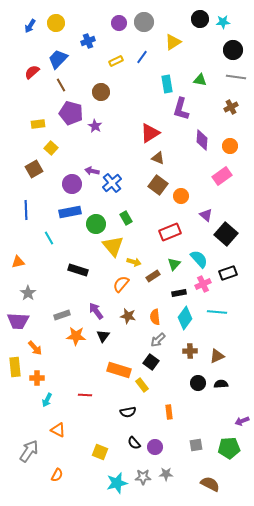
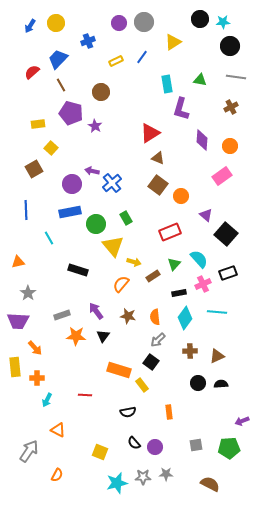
black circle at (233, 50): moved 3 px left, 4 px up
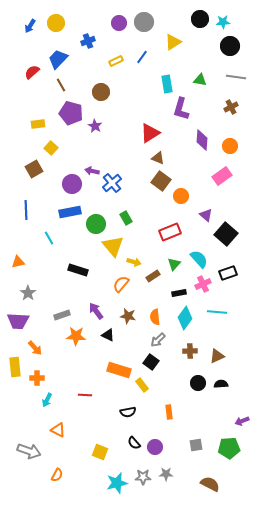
brown square at (158, 185): moved 3 px right, 4 px up
black triangle at (103, 336): moved 5 px right, 1 px up; rotated 40 degrees counterclockwise
gray arrow at (29, 451): rotated 75 degrees clockwise
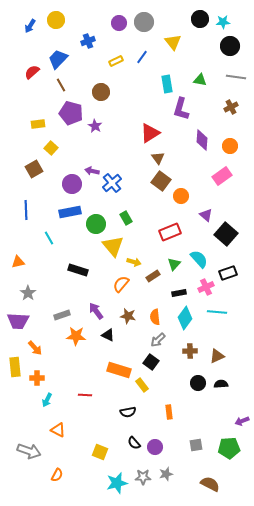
yellow circle at (56, 23): moved 3 px up
yellow triangle at (173, 42): rotated 36 degrees counterclockwise
brown triangle at (158, 158): rotated 32 degrees clockwise
pink cross at (203, 284): moved 3 px right, 3 px down
gray star at (166, 474): rotated 16 degrees counterclockwise
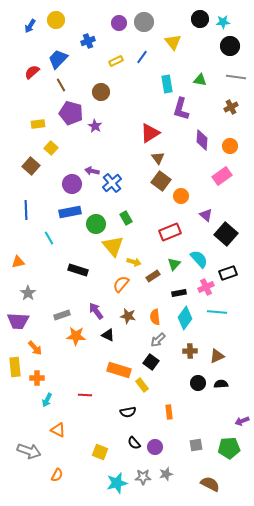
brown square at (34, 169): moved 3 px left, 3 px up; rotated 18 degrees counterclockwise
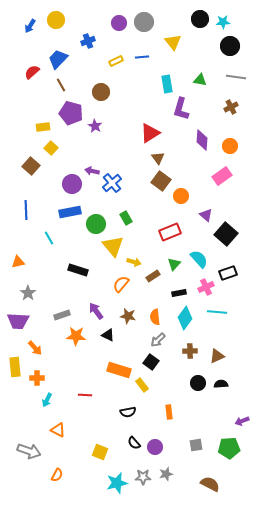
blue line at (142, 57): rotated 48 degrees clockwise
yellow rectangle at (38, 124): moved 5 px right, 3 px down
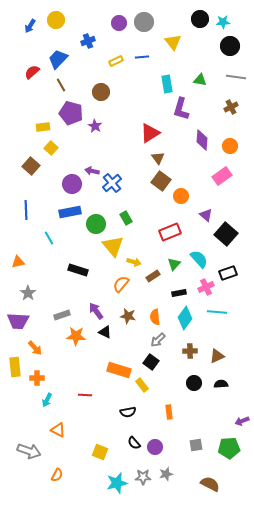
black triangle at (108, 335): moved 3 px left, 3 px up
black circle at (198, 383): moved 4 px left
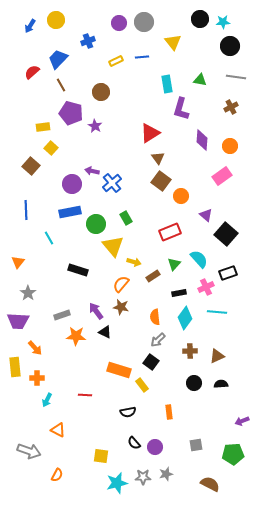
orange triangle at (18, 262): rotated 40 degrees counterclockwise
brown star at (128, 316): moved 7 px left, 9 px up
green pentagon at (229, 448): moved 4 px right, 6 px down
yellow square at (100, 452): moved 1 px right, 4 px down; rotated 14 degrees counterclockwise
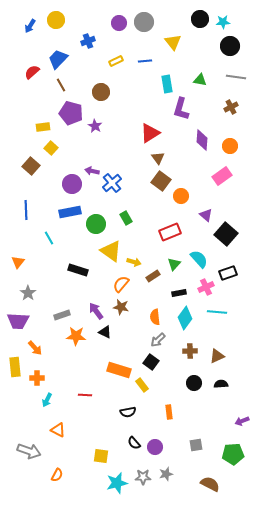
blue line at (142, 57): moved 3 px right, 4 px down
yellow triangle at (113, 246): moved 2 px left, 5 px down; rotated 15 degrees counterclockwise
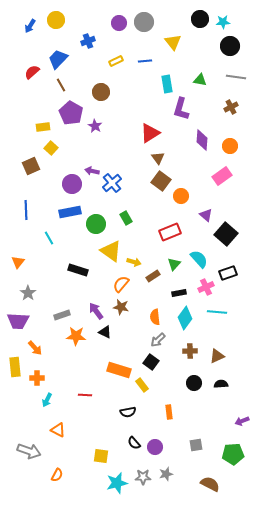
purple pentagon at (71, 113): rotated 15 degrees clockwise
brown square at (31, 166): rotated 24 degrees clockwise
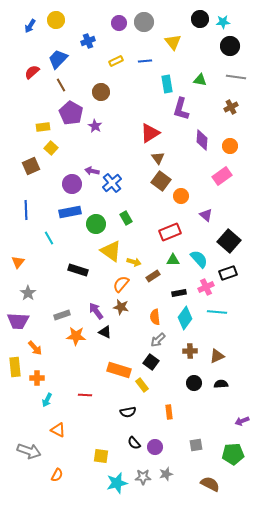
black square at (226, 234): moved 3 px right, 7 px down
green triangle at (174, 264): moved 1 px left, 4 px up; rotated 48 degrees clockwise
